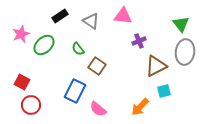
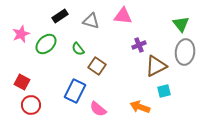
gray triangle: rotated 18 degrees counterclockwise
purple cross: moved 4 px down
green ellipse: moved 2 px right, 1 px up
orange arrow: rotated 66 degrees clockwise
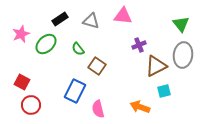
black rectangle: moved 3 px down
gray ellipse: moved 2 px left, 3 px down
pink semicircle: rotated 36 degrees clockwise
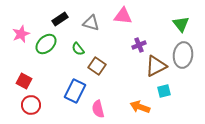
gray triangle: moved 2 px down
red square: moved 2 px right, 1 px up
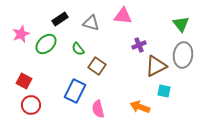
cyan square: rotated 24 degrees clockwise
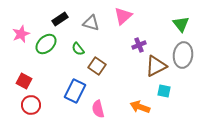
pink triangle: rotated 48 degrees counterclockwise
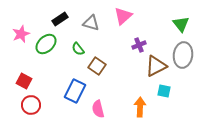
orange arrow: rotated 72 degrees clockwise
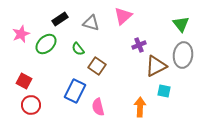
pink semicircle: moved 2 px up
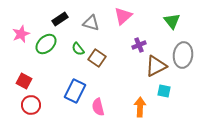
green triangle: moved 9 px left, 3 px up
brown square: moved 8 px up
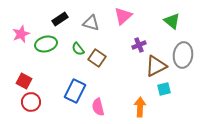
green triangle: rotated 12 degrees counterclockwise
green ellipse: rotated 30 degrees clockwise
cyan square: moved 2 px up; rotated 24 degrees counterclockwise
red circle: moved 3 px up
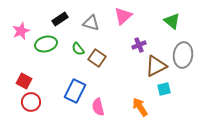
pink star: moved 3 px up
orange arrow: rotated 36 degrees counterclockwise
